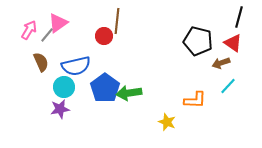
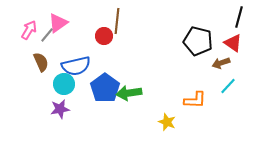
cyan circle: moved 3 px up
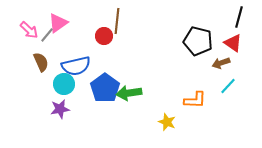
pink arrow: rotated 102 degrees clockwise
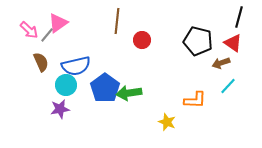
red circle: moved 38 px right, 4 px down
cyan circle: moved 2 px right, 1 px down
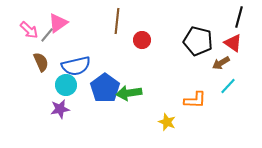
brown arrow: rotated 12 degrees counterclockwise
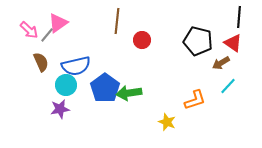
black line: rotated 10 degrees counterclockwise
orange L-shape: rotated 20 degrees counterclockwise
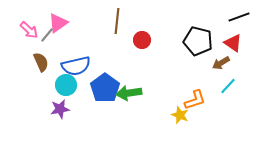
black line: rotated 65 degrees clockwise
yellow star: moved 13 px right, 7 px up
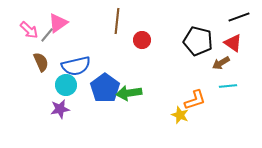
cyan line: rotated 42 degrees clockwise
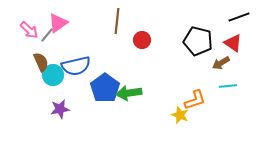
cyan circle: moved 13 px left, 10 px up
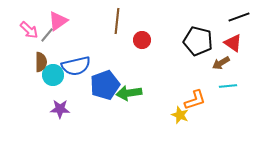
pink triangle: moved 2 px up
brown semicircle: rotated 24 degrees clockwise
blue pentagon: moved 3 px up; rotated 16 degrees clockwise
purple star: rotated 12 degrees clockwise
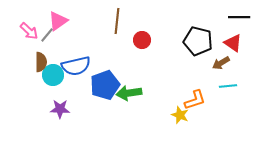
black line: rotated 20 degrees clockwise
pink arrow: moved 1 px down
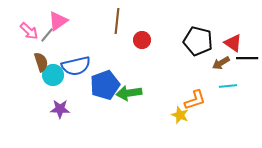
black line: moved 8 px right, 41 px down
brown semicircle: rotated 18 degrees counterclockwise
